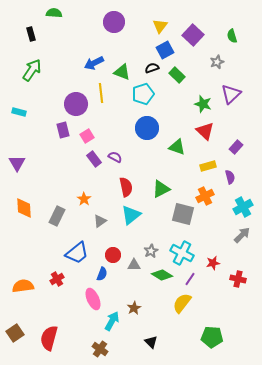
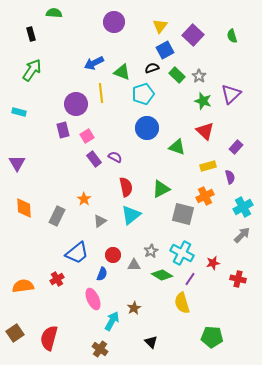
gray star at (217, 62): moved 18 px left, 14 px down; rotated 16 degrees counterclockwise
green star at (203, 104): moved 3 px up
yellow semicircle at (182, 303): rotated 55 degrees counterclockwise
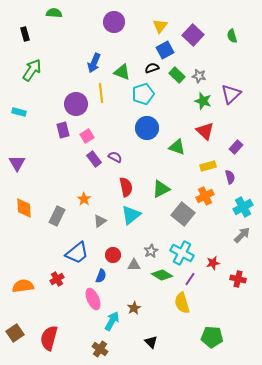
black rectangle at (31, 34): moved 6 px left
blue arrow at (94, 63): rotated 42 degrees counterclockwise
gray star at (199, 76): rotated 24 degrees counterclockwise
gray square at (183, 214): rotated 25 degrees clockwise
blue semicircle at (102, 274): moved 1 px left, 2 px down
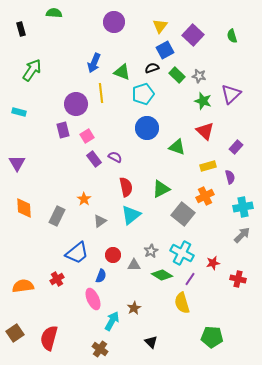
black rectangle at (25, 34): moved 4 px left, 5 px up
cyan cross at (243, 207): rotated 18 degrees clockwise
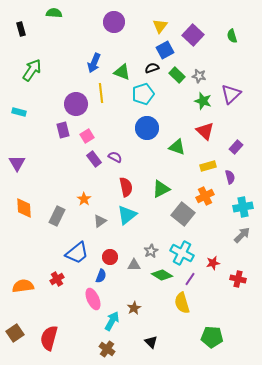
cyan triangle at (131, 215): moved 4 px left
red circle at (113, 255): moved 3 px left, 2 px down
brown cross at (100, 349): moved 7 px right
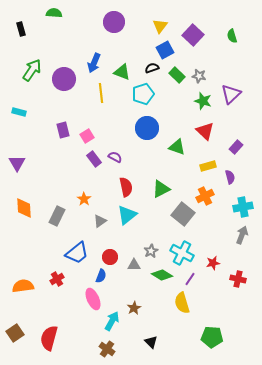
purple circle at (76, 104): moved 12 px left, 25 px up
gray arrow at (242, 235): rotated 24 degrees counterclockwise
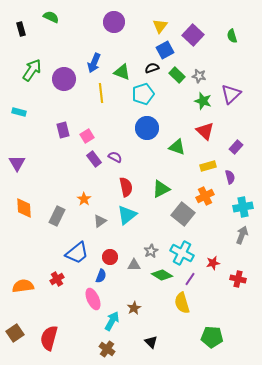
green semicircle at (54, 13): moved 3 px left, 4 px down; rotated 21 degrees clockwise
